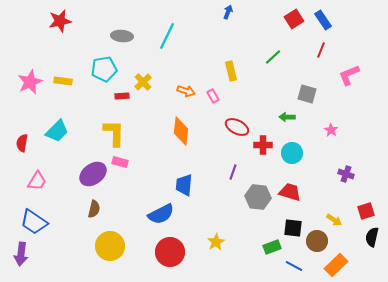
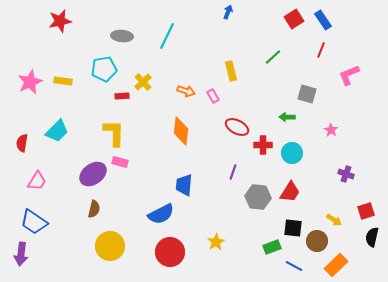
red trapezoid at (290, 192): rotated 105 degrees clockwise
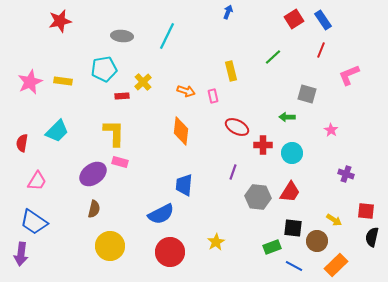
pink rectangle at (213, 96): rotated 16 degrees clockwise
red square at (366, 211): rotated 24 degrees clockwise
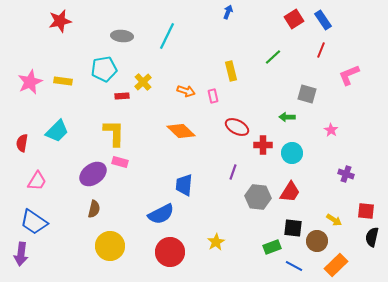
orange diamond at (181, 131): rotated 52 degrees counterclockwise
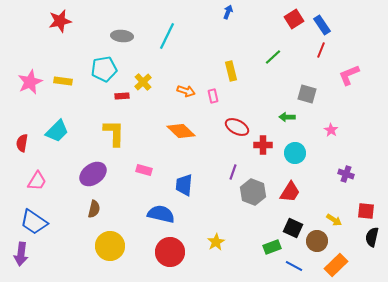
blue rectangle at (323, 20): moved 1 px left, 5 px down
cyan circle at (292, 153): moved 3 px right
pink rectangle at (120, 162): moved 24 px right, 8 px down
gray hexagon at (258, 197): moved 5 px left, 5 px up; rotated 15 degrees clockwise
blue semicircle at (161, 214): rotated 140 degrees counterclockwise
black square at (293, 228): rotated 18 degrees clockwise
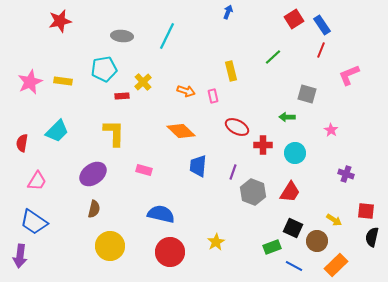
blue trapezoid at (184, 185): moved 14 px right, 19 px up
purple arrow at (21, 254): moved 1 px left, 2 px down
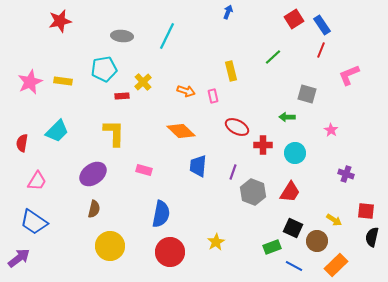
blue semicircle at (161, 214): rotated 88 degrees clockwise
purple arrow at (20, 256): moved 1 px left, 2 px down; rotated 135 degrees counterclockwise
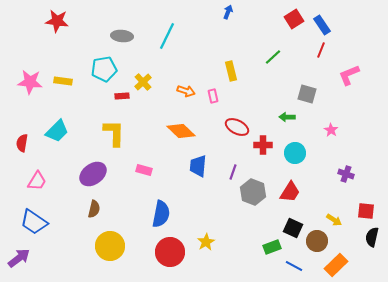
red star at (60, 21): moved 3 px left; rotated 20 degrees clockwise
pink star at (30, 82): rotated 30 degrees clockwise
yellow star at (216, 242): moved 10 px left
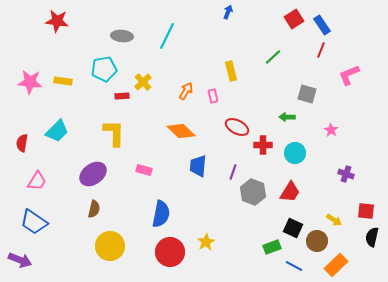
orange arrow at (186, 91): rotated 78 degrees counterclockwise
purple arrow at (19, 258): moved 1 px right, 2 px down; rotated 60 degrees clockwise
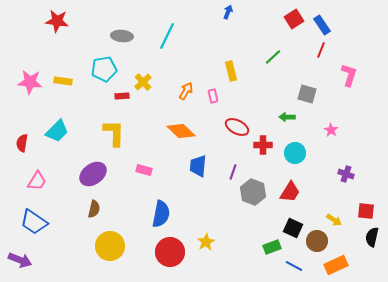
pink L-shape at (349, 75): rotated 130 degrees clockwise
orange rectangle at (336, 265): rotated 20 degrees clockwise
